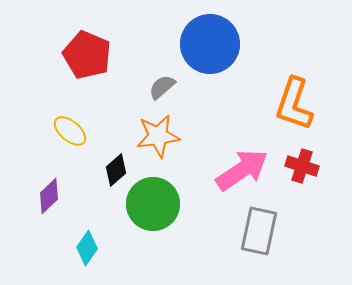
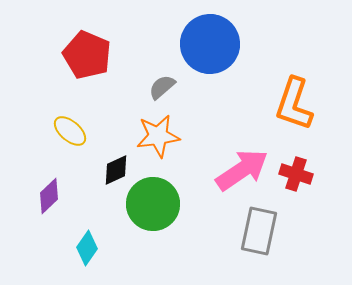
red cross: moved 6 px left, 8 px down
black diamond: rotated 16 degrees clockwise
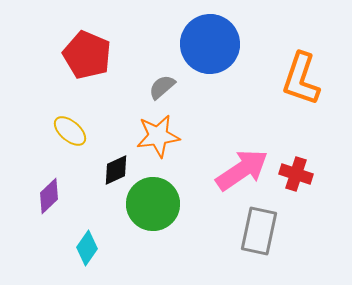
orange L-shape: moved 7 px right, 25 px up
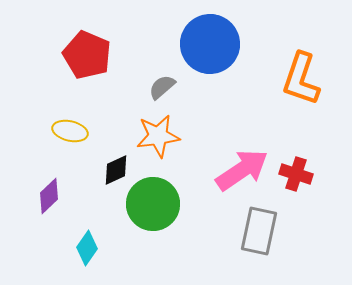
yellow ellipse: rotated 28 degrees counterclockwise
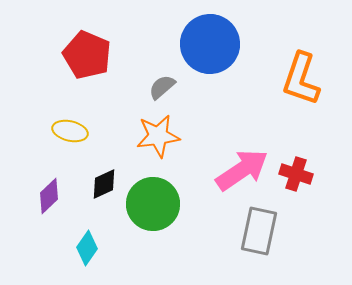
black diamond: moved 12 px left, 14 px down
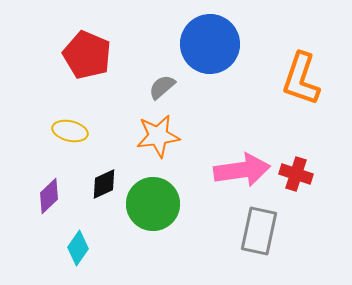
pink arrow: rotated 26 degrees clockwise
cyan diamond: moved 9 px left
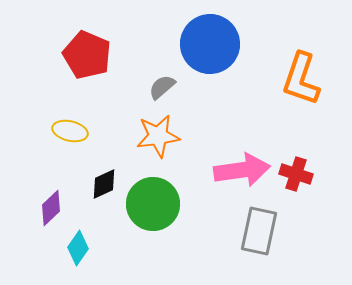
purple diamond: moved 2 px right, 12 px down
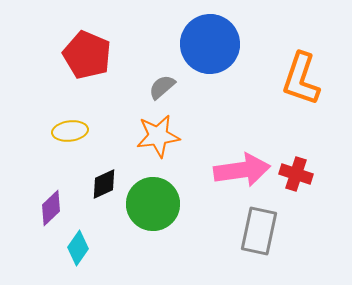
yellow ellipse: rotated 20 degrees counterclockwise
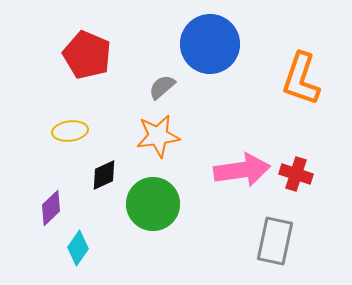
black diamond: moved 9 px up
gray rectangle: moved 16 px right, 10 px down
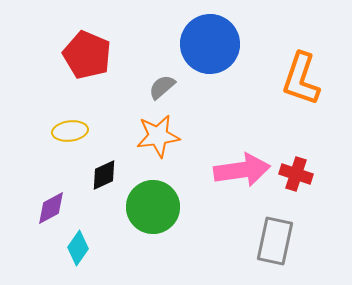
green circle: moved 3 px down
purple diamond: rotated 15 degrees clockwise
